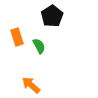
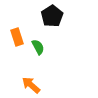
green semicircle: moved 1 px left, 1 px down
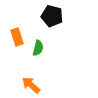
black pentagon: rotated 25 degrees counterclockwise
green semicircle: moved 1 px down; rotated 42 degrees clockwise
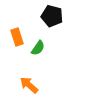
green semicircle: rotated 21 degrees clockwise
orange arrow: moved 2 px left
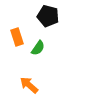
black pentagon: moved 4 px left
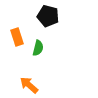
green semicircle: rotated 21 degrees counterclockwise
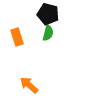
black pentagon: moved 2 px up
green semicircle: moved 10 px right, 15 px up
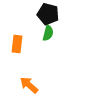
orange rectangle: moved 7 px down; rotated 24 degrees clockwise
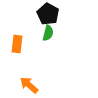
black pentagon: rotated 15 degrees clockwise
